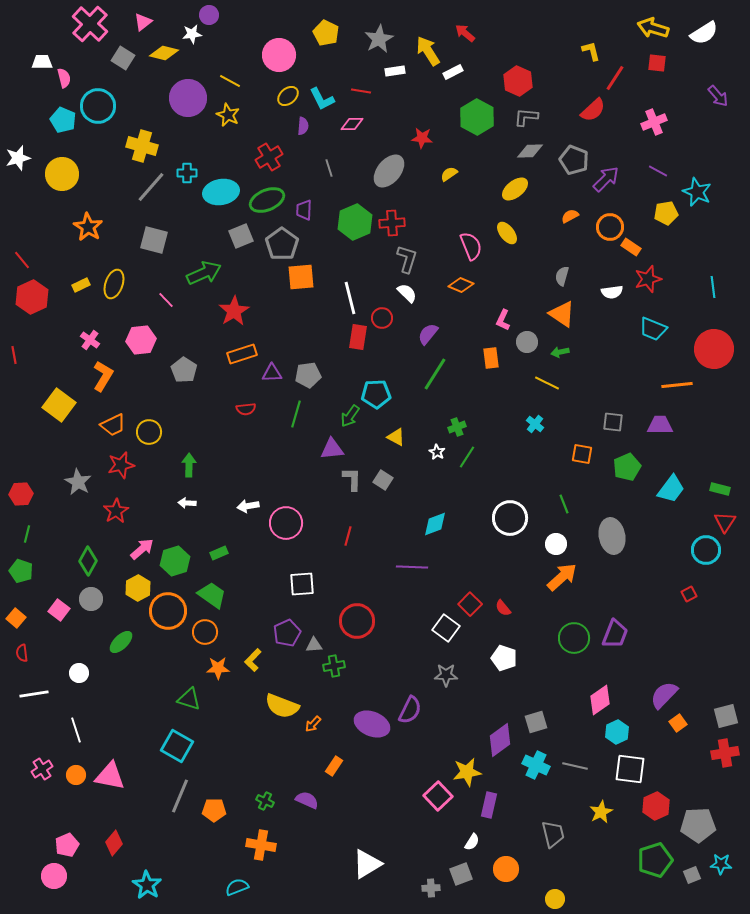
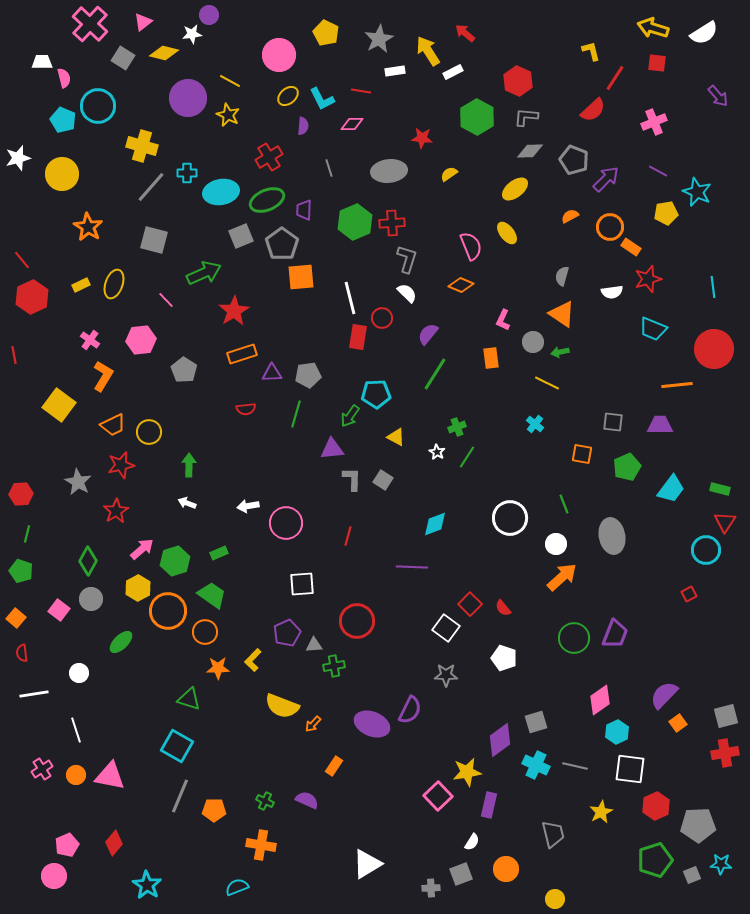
gray ellipse at (389, 171): rotated 44 degrees clockwise
gray circle at (527, 342): moved 6 px right
white arrow at (187, 503): rotated 18 degrees clockwise
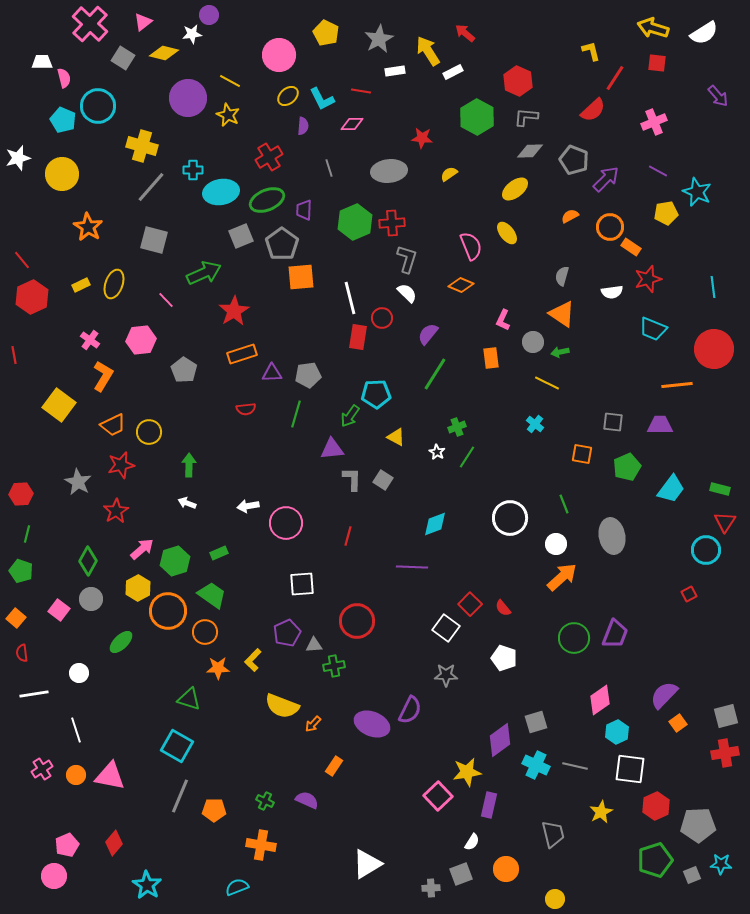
cyan cross at (187, 173): moved 6 px right, 3 px up
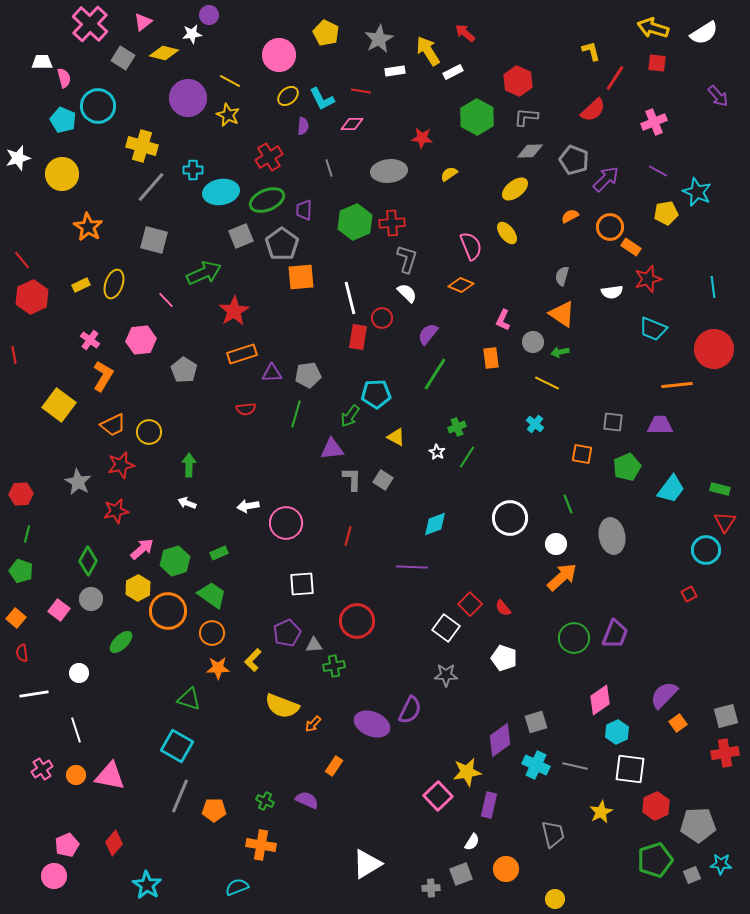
green line at (564, 504): moved 4 px right
red star at (116, 511): rotated 20 degrees clockwise
orange circle at (205, 632): moved 7 px right, 1 px down
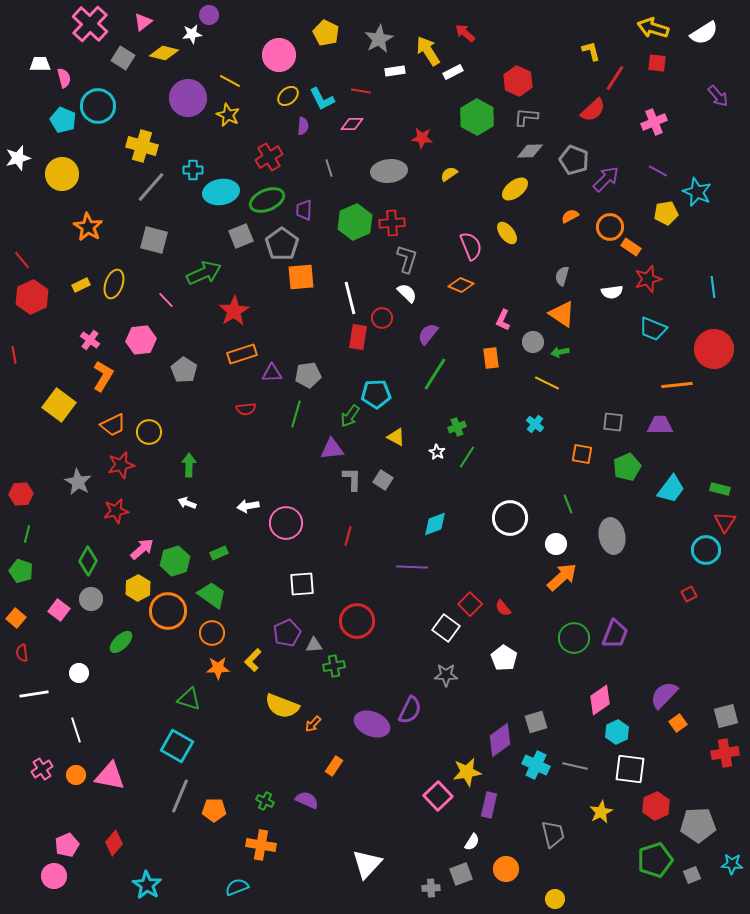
white trapezoid at (42, 62): moved 2 px left, 2 px down
white pentagon at (504, 658): rotated 15 degrees clockwise
white triangle at (367, 864): rotated 16 degrees counterclockwise
cyan star at (721, 864): moved 11 px right
